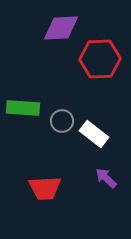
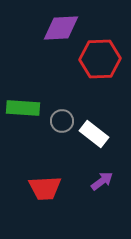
purple arrow: moved 4 px left, 3 px down; rotated 100 degrees clockwise
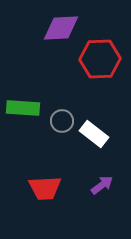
purple arrow: moved 4 px down
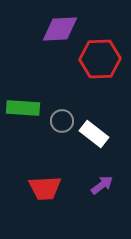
purple diamond: moved 1 px left, 1 px down
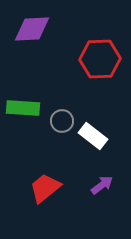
purple diamond: moved 28 px left
white rectangle: moved 1 px left, 2 px down
red trapezoid: rotated 144 degrees clockwise
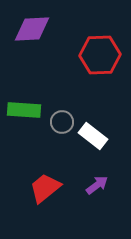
red hexagon: moved 4 px up
green rectangle: moved 1 px right, 2 px down
gray circle: moved 1 px down
purple arrow: moved 5 px left
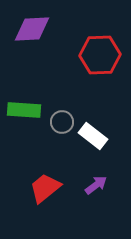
purple arrow: moved 1 px left
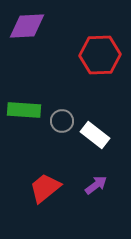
purple diamond: moved 5 px left, 3 px up
gray circle: moved 1 px up
white rectangle: moved 2 px right, 1 px up
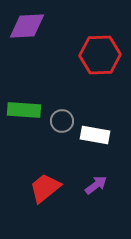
white rectangle: rotated 28 degrees counterclockwise
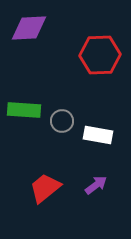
purple diamond: moved 2 px right, 2 px down
white rectangle: moved 3 px right
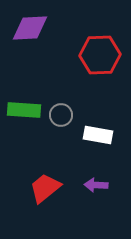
purple diamond: moved 1 px right
gray circle: moved 1 px left, 6 px up
purple arrow: rotated 140 degrees counterclockwise
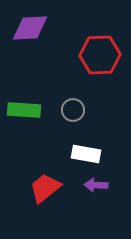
gray circle: moved 12 px right, 5 px up
white rectangle: moved 12 px left, 19 px down
